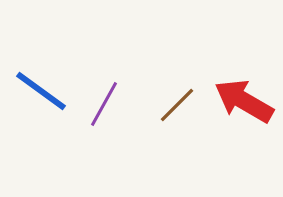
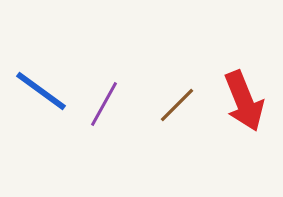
red arrow: rotated 142 degrees counterclockwise
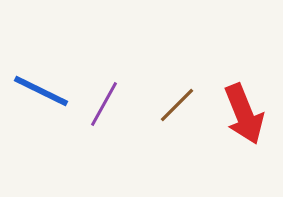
blue line: rotated 10 degrees counterclockwise
red arrow: moved 13 px down
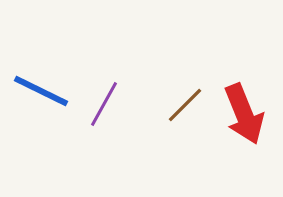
brown line: moved 8 px right
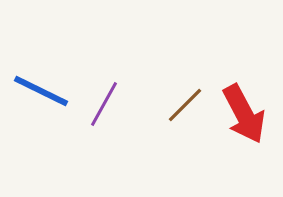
red arrow: rotated 6 degrees counterclockwise
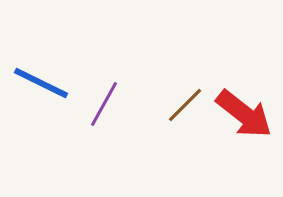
blue line: moved 8 px up
red arrow: rotated 24 degrees counterclockwise
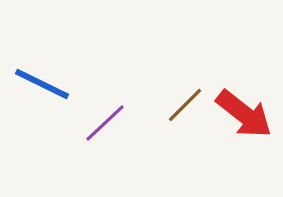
blue line: moved 1 px right, 1 px down
purple line: moved 1 px right, 19 px down; rotated 18 degrees clockwise
